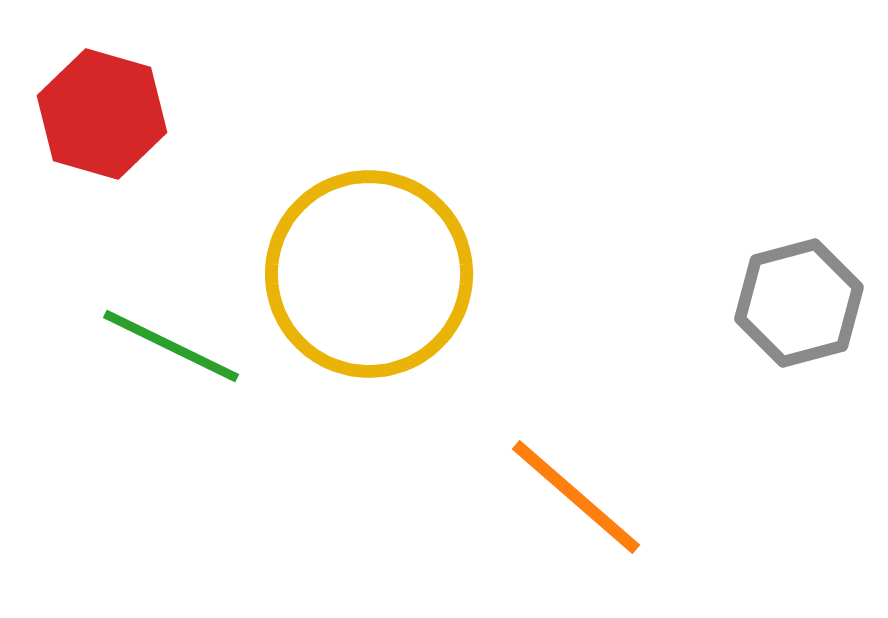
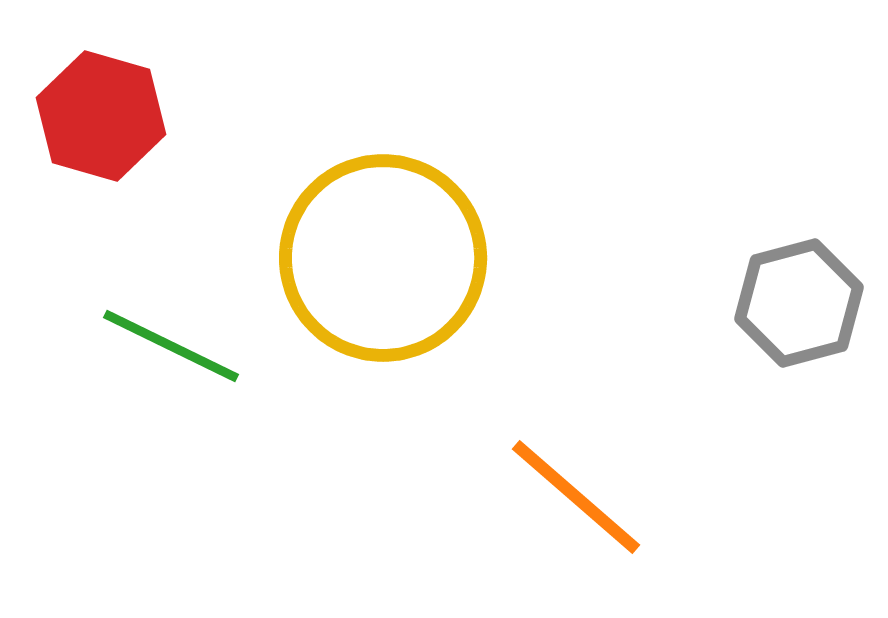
red hexagon: moved 1 px left, 2 px down
yellow circle: moved 14 px right, 16 px up
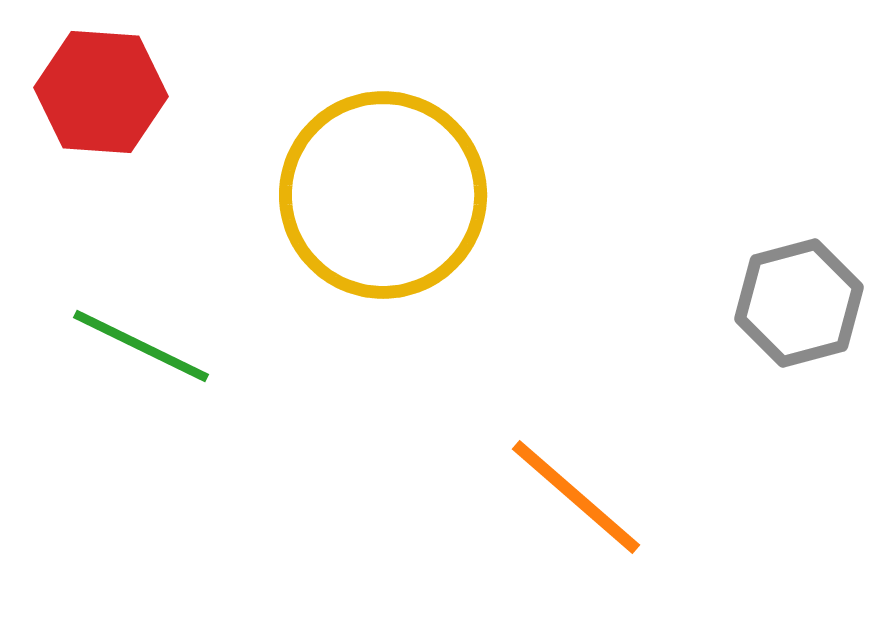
red hexagon: moved 24 px up; rotated 12 degrees counterclockwise
yellow circle: moved 63 px up
green line: moved 30 px left
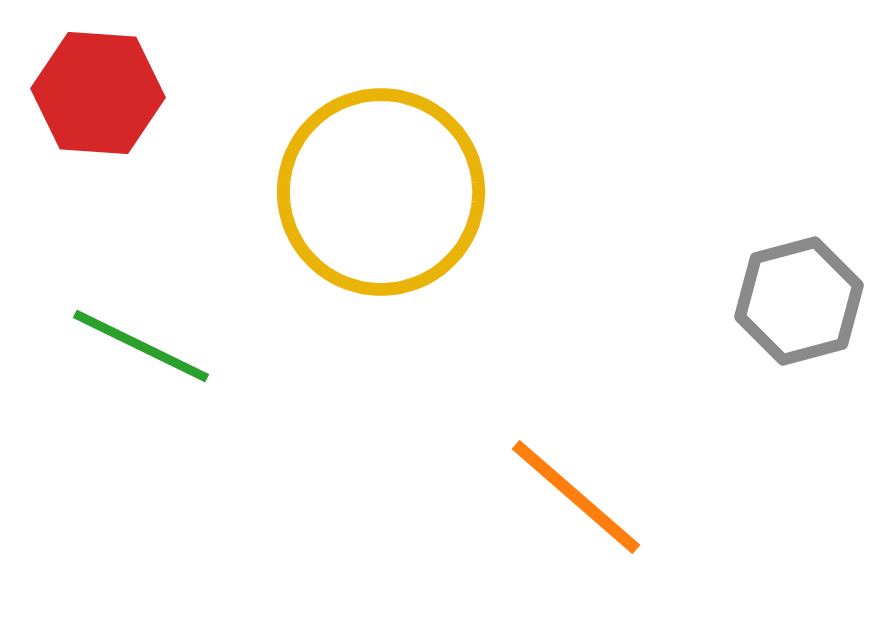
red hexagon: moved 3 px left, 1 px down
yellow circle: moved 2 px left, 3 px up
gray hexagon: moved 2 px up
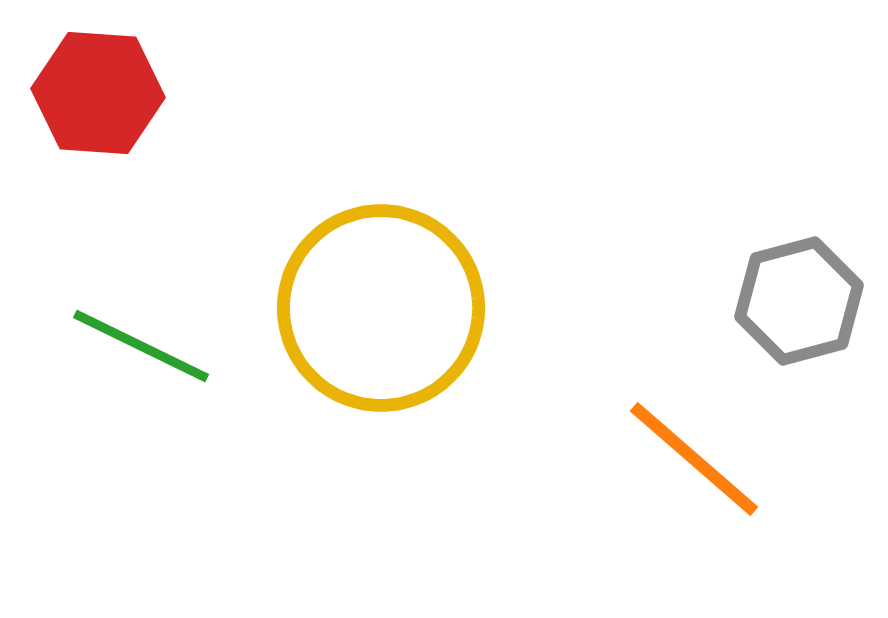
yellow circle: moved 116 px down
orange line: moved 118 px right, 38 px up
